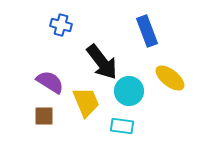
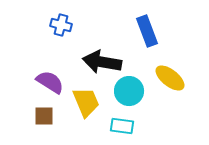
black arrow: rotated 138 degrees clockwise
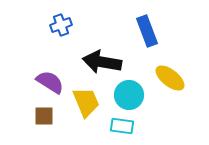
blue cross: rotated 35 degrees counterclockwise
cyan circle: moved 4 px down
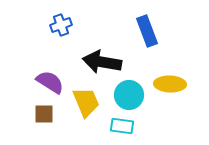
yellow ellipse: moved 6 px down; rotated 36 degrees counterclockwise
brown square: moved 2 px up
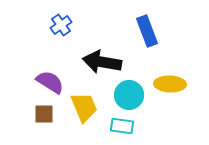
blue cross: rotated 15 degrees counterclockwise
yellow trapezoid: moved 2 px left, 5 px down
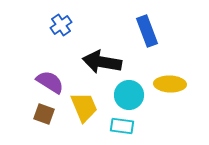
brown square: rotated 20 degrees clockwise
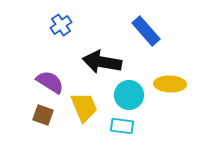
blue rectangle: moved 1 px left; rotated 20 degrees counterclockwise
brown square: moved 1 px left, 1 px down
